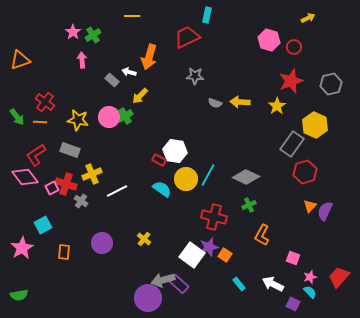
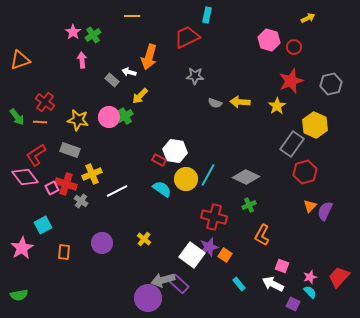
pink square at (293, 258): moved 11 px left, 8 px down
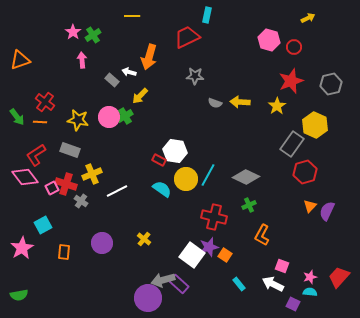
purple semicircle at (325, 211): moved 2 px right
cyan semicircle at (310, 292): rotated 40 degrees counterclockwise
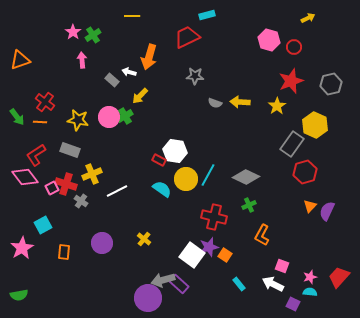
cyan rectangle at (207, 15): rotated 63 degrees clockwise
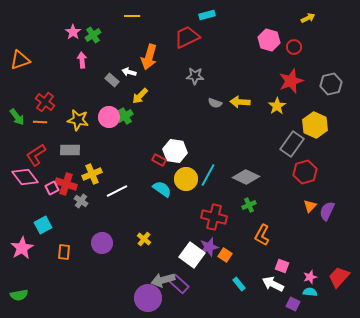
gray rectangle at (70, 150): rotated 18 degrees counterclockwise
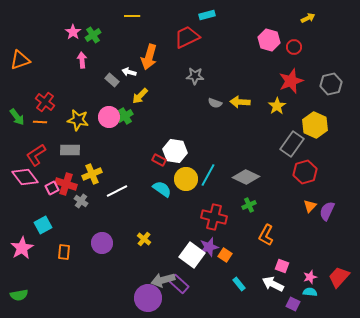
orange L-shape at (262, 235): moved 4 px right
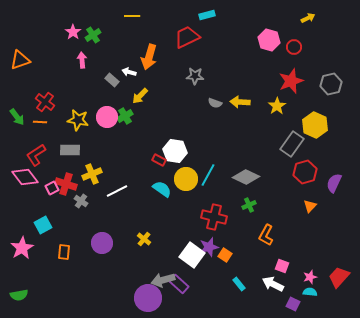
pink circle at (109, 117): moved 2 px left
purple semicircle at (327, 211): moved 7 px right, 28 px up
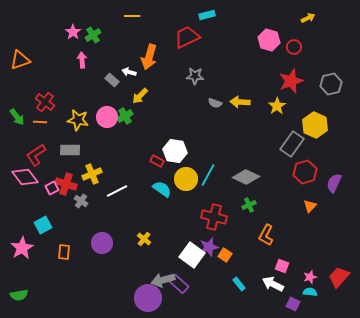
red rectangle at (159, 160): moved 2 px left, 1 px down
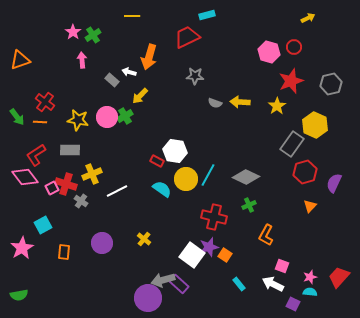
pink hexagon at (269, 40): moved 12 px down
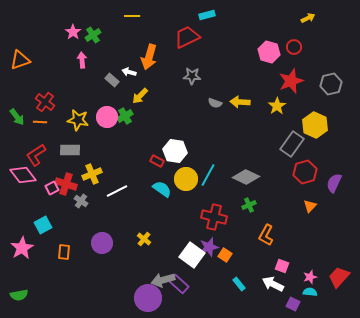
gray star at (195, 76): moved 3 px left
pink diamond at (25, 177): moved 2 px left, 2 px up
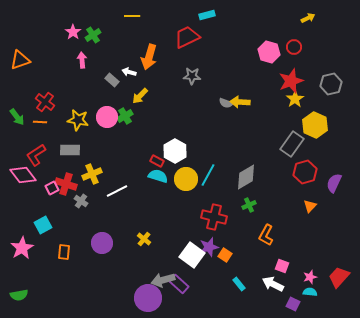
gray semicircle at (215, 103): moved 11 px right
yellow star at (277, 106): moved 18 px right, 7 px up
white hexagon at (175, 151): rotated 20 degrees clockwise
gray diamond at (246, 177): rotated 56 degrees counterclockwise
cyan semicircle at (162, 189): moved 4 px left, 13 px up; rotated 18 degrees counterclockwise
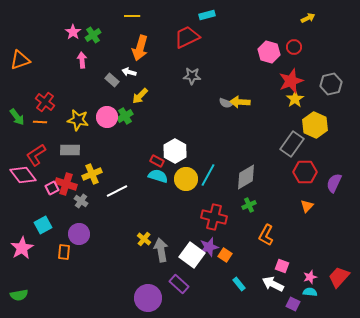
orange arrow at (149, 57): moved 9 px left, 9 px up
red hexagon at (305, 172): rotated 15 degrees clockwise
orange triangle at (310, 206): moved 3 px left
purple circle at (102, 243): moved 23 px left, 9 px up
gray arrow at (163, 280): moved 2 px left, 30 px up; rotated 95 degrees clockwise
